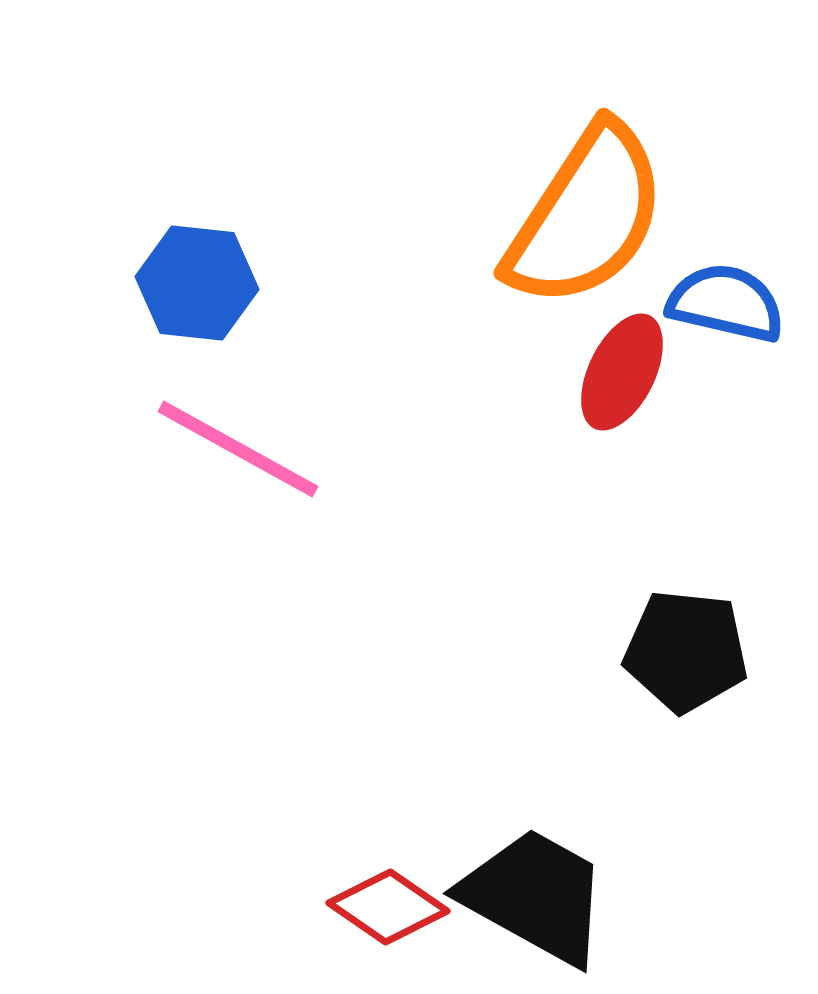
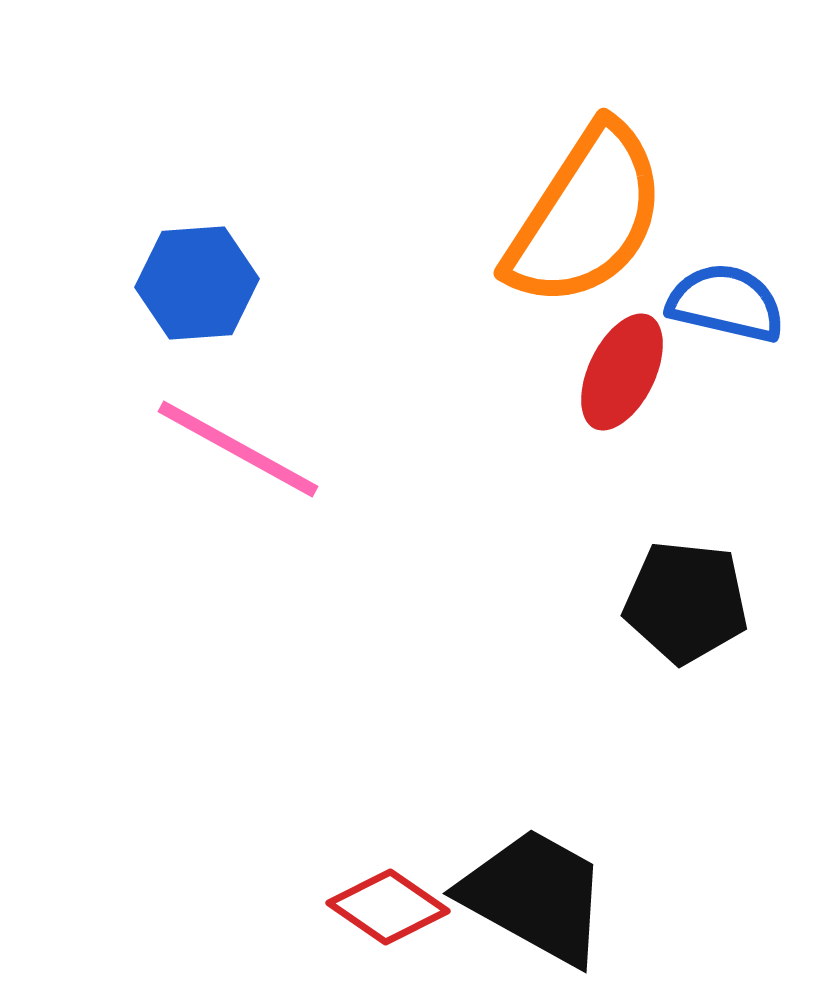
blue hexagon: rotated 10 degrees counterclockwise
black pentagon: moved 49 px up
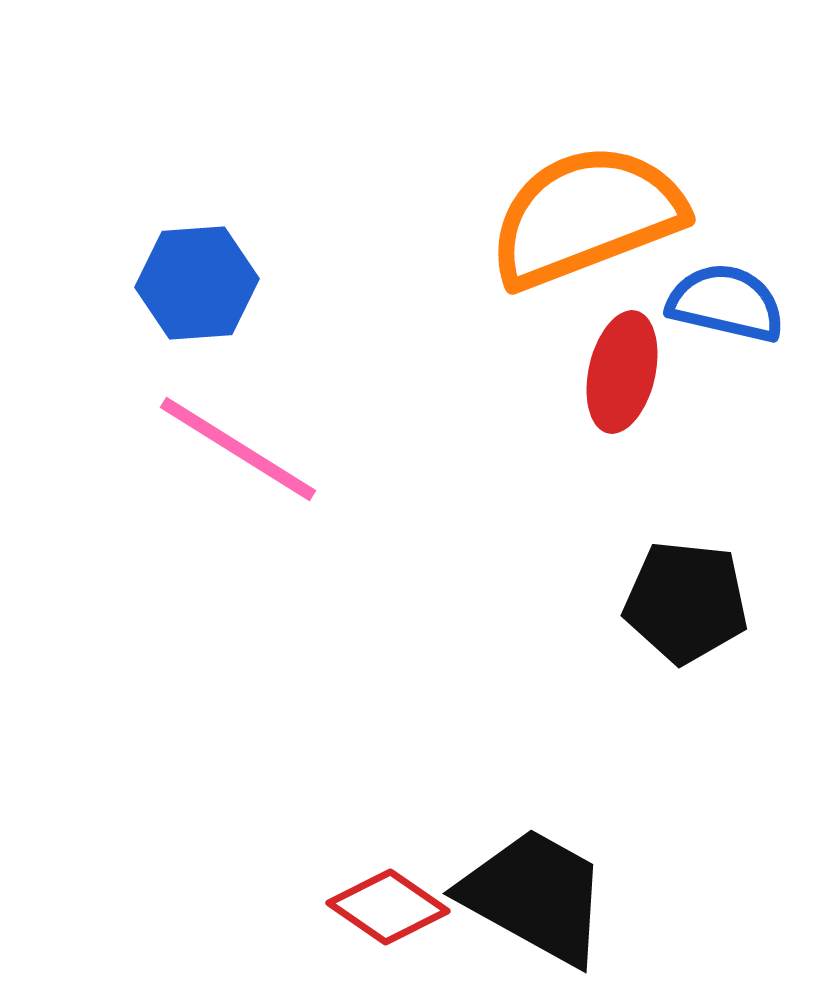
orange semicircle: rotated 144 degrees counterclockwise
red ellipse: rotated 13 degrees counterclockwise
pink line: rotated 3 degrees clockwise
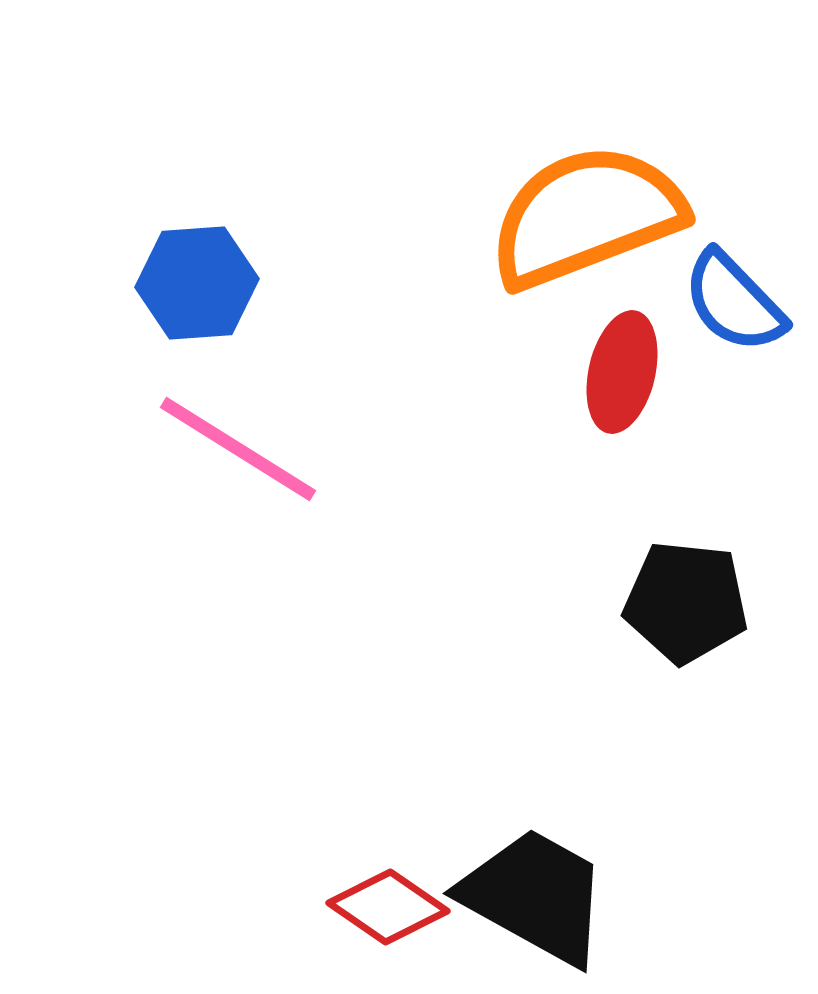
blue semicircle: moved 8 px right, 1 px up; rotated 147 degrees counterclockwise
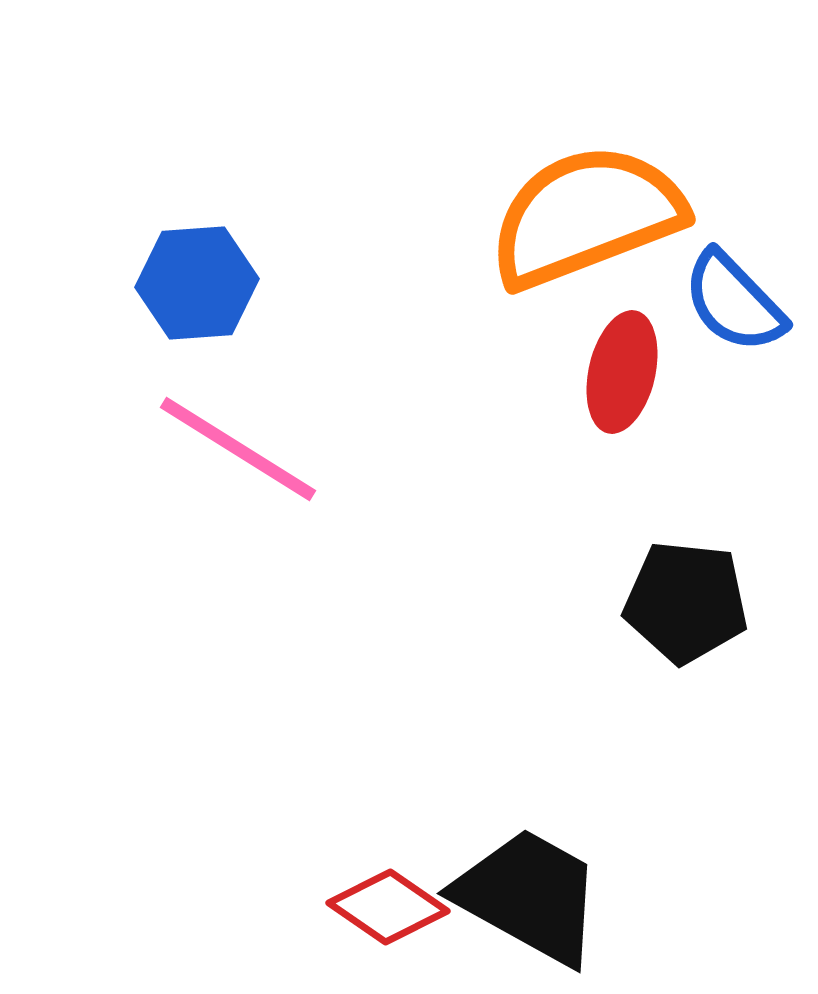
black trapezoid: moved 6 px left
